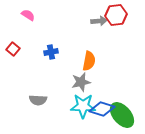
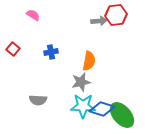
pink semicircle: moved 5 px right
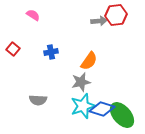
orange semicircle: rotated 24 degrees clockwise
cyan star: rotated 20 degrees counterclockwise
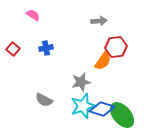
red hexagon: moved 32 px down
blue cross: moved 5 px left, 4 px up
orange semicircle: moved 14 px right
gray semicircle: moved 6 px right; rotated 24 degrees clockwise
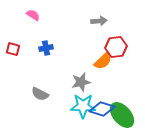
red square: rotated 24 degrees counterclockwise
orange semicircle: rotated 12 degrees clockwise
gray semicircle: moved 4 px left, 6 px up
cyan star: rotated 20 degrees clockwise
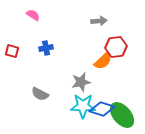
red square: moved 1 px left, 2 px down
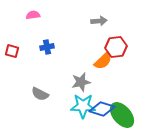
pink semicircle: rotated 40 degrees counterclockwise
blue cross: moved 1 px right, 1 px up
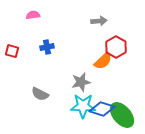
red hexagon: rotated 25 degrees counterclockwise
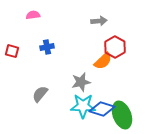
red hexagon: moved 1 px left
gray semicircle: rotated 102 degrees clockwise
green ellipse: rotated 20 degrees clockwise
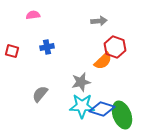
red hexagon: rotated 10 degrees counterclockwise
cyan star: moved 1 px left
